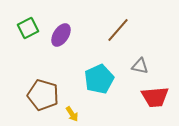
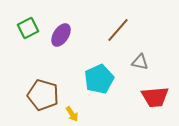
gray triangle: moved 4 px up
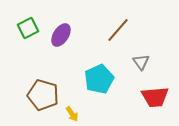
gray triangle: moved 1 px right; rotated 42 degrees clockwise
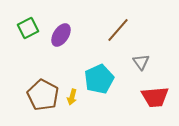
brown pentagon: rotated 12 degrees clockwise
yellow arrow: moved 17 px up; rotated 49 degrees clockwise
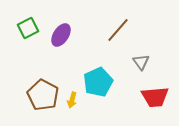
cyan pentagon: moved 1 px left, 3 px down
yellow arrow: moved 3 px down
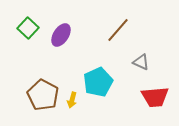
green square: rotated 20 degrees counterclockwise
gray triangle: rotated 30 degrees counterclockwise
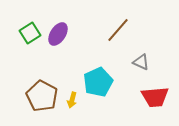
green square: moved 2 px right, 5 px down; rotated 15 degrees clockwise
purple ellipse: moved 3 px left, 1 px up
brown pentagon: moved 1 px left, 1 px down
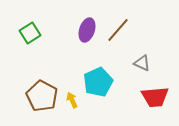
purple ellipse: moved 29 px right, 4 px up; rotated 15 degrees counterclockwise
gray triangle: moved 1 px right, 1 px down
yellow arrow: rotated 140 degrees clockwise
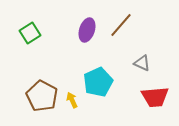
brown line: moved 3 px right, 5 px up
